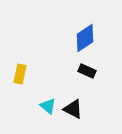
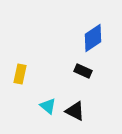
blue diamond: moved 8 px right
black rectangle: moved 4 px left
black triangle: moved 2 px right, 2 px down
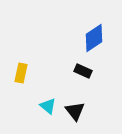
blue diamond: moved 1 px right
yellow rectangle: moved 1 px right, 1 px up
black triangle: rotated 25 degrees clockwise
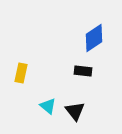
black rectangle: rotated 18 degrees counterclockwise
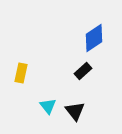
black rectangle: rotated 48 degrees counterclockwise
cyan triangle: rotated 12 degrees clockwise
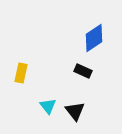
black rectangle: rotated 66 degrees clockwise
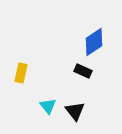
blue diamond: moved 4 px down
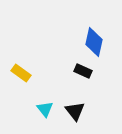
blue diamond: rotated 44 degrees counterclockwise
yellow rectangle: rotated 66 degrees counterclockwise
cyan triangle: moved 3 px left, 3 px down
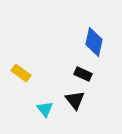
black rectangle: moved 3 px down
black triangle: moved 11 px up
